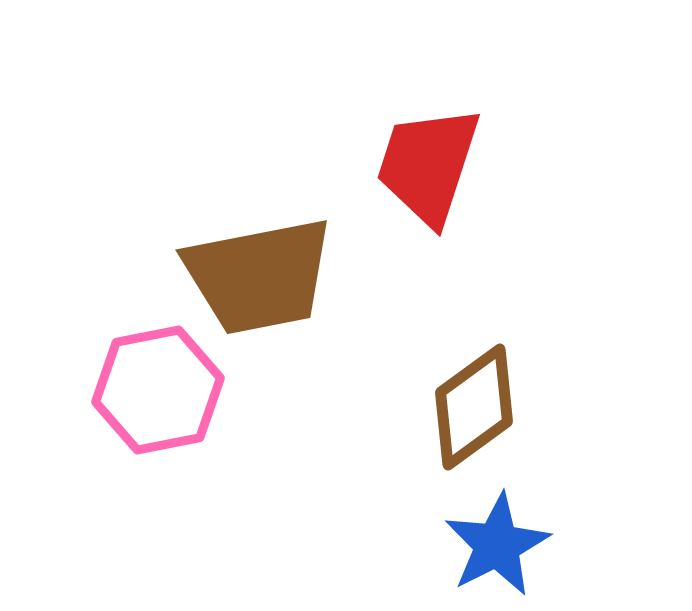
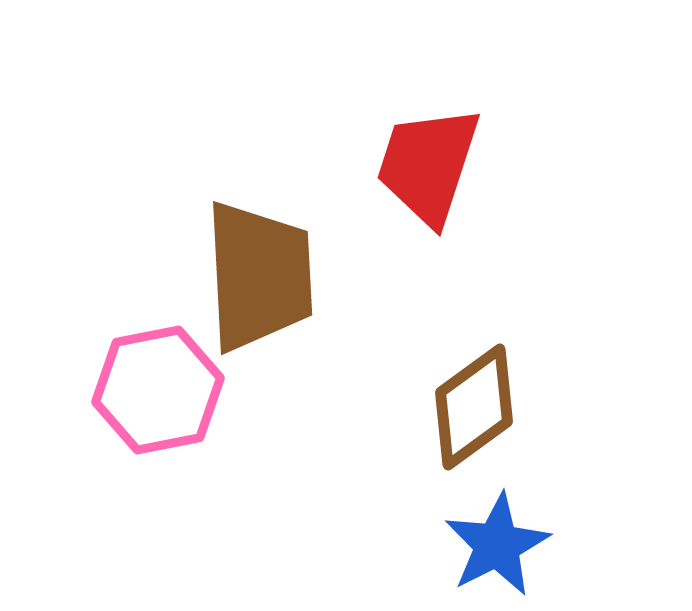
brown trapezoid: rotated 82 degrees counterclockwise
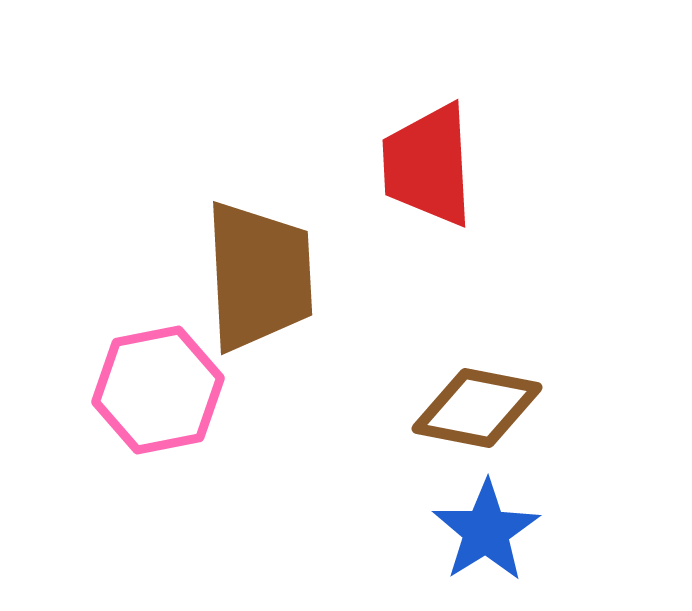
red trapezoid: rotated 21 degrees counterclockwise
brown diamond: moved 3 px right, 1 px down; rotated 47 degrees clockwise
blue star: moved 11 px left, 14 px up; rotated 5 degrees counterclockwise
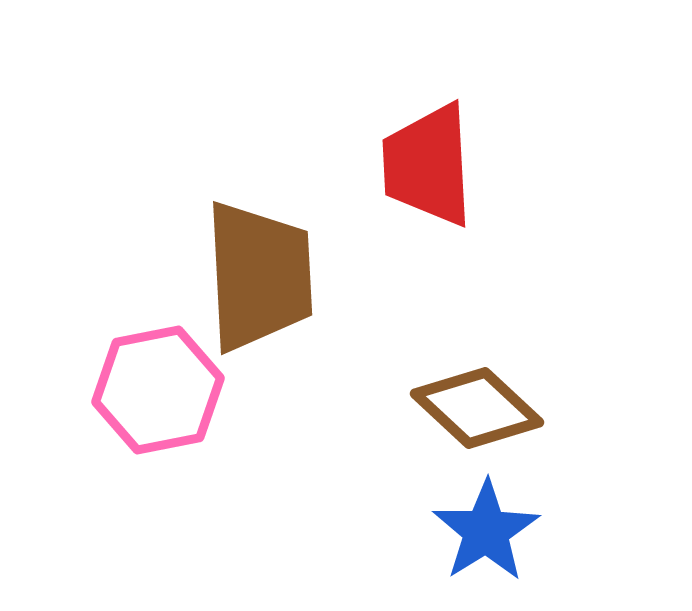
brown diamond: rotated 32 degrees clockwise
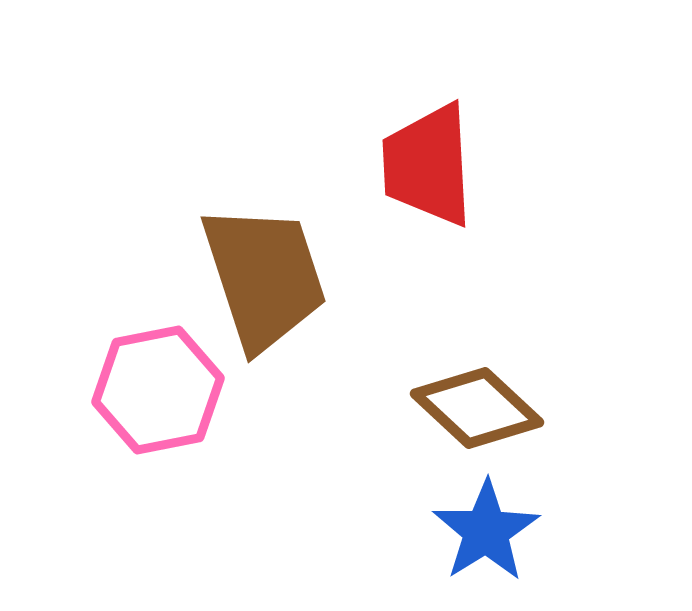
brown trapezoid: moved 5 px right, 1 px down; rotated 15 degrees counterclockwise
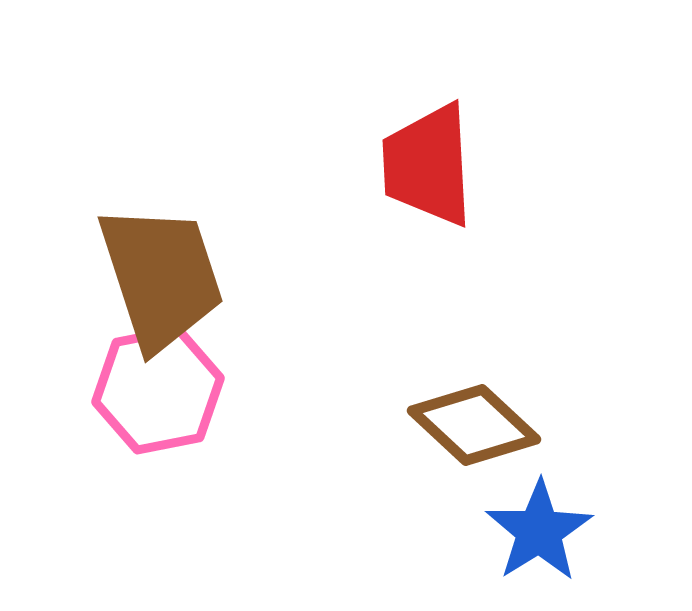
brown trapezoid: moved 103 px left
brown diamond: moved 3 px left, 17 px down
blue star: moved 53 px right
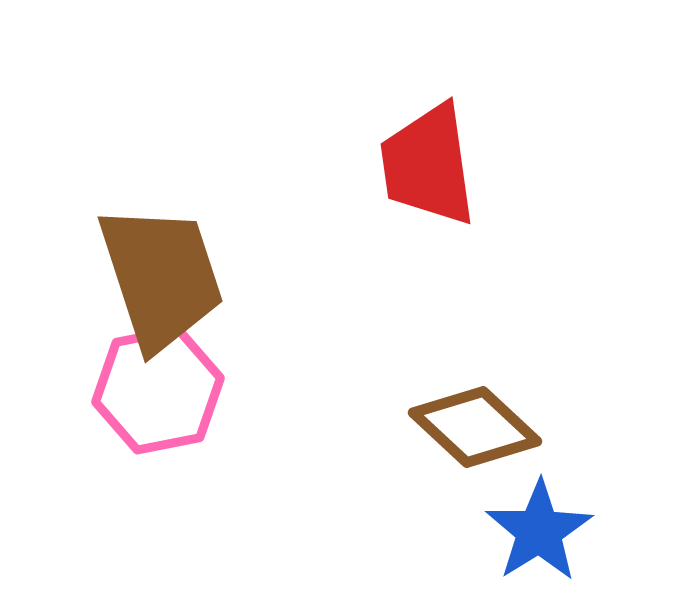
red trapezoid: rotated 5 degrees counterclockwise
brown diamond: moved 1 px right, 2 px down
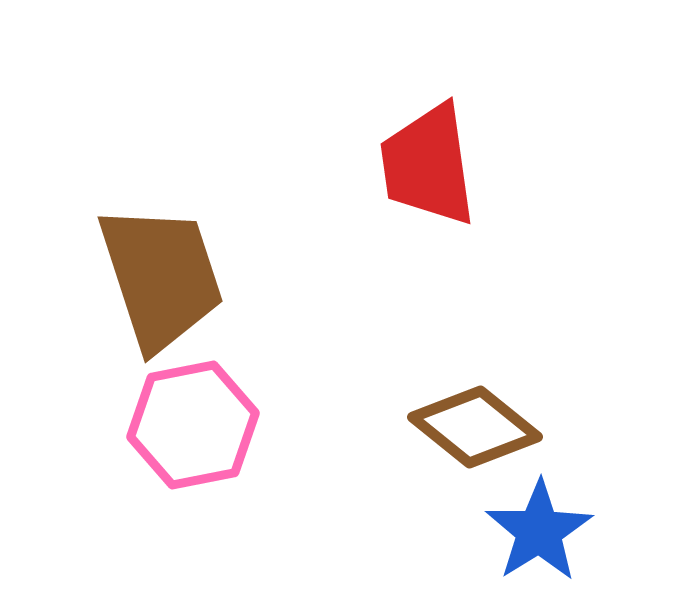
pink hexagon: moved 35 px right, 35 px down
brown diamond: rotated 4 degrees counterclockwise
